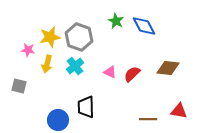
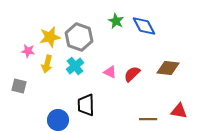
pink star: moved 1 px down
black trapezoid: moved 2 px up
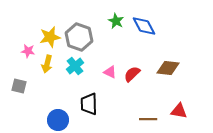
black trapezoid: moved 3 px right, 1 px up
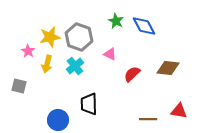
pink star: rotated 24 degrees clockwise
pink triangle: moved 18 px up
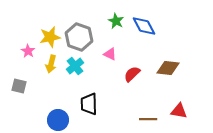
yellow arrow: moved 4 px right
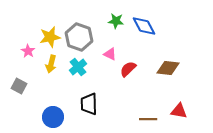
green star: rotated 21 degrees counterclockwise
cyan cross: moved 3 px right, 1 px down
red semicircle: moved 4 px left, 5 px up
gray square: rotated 14 degrees clockwise
blue circle: moved 5 px left, 3 px up
